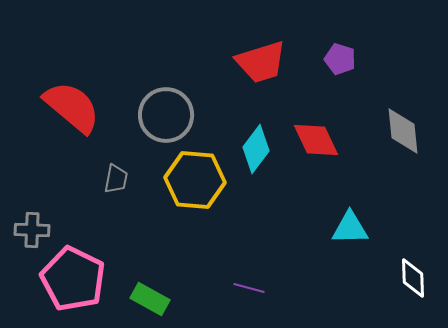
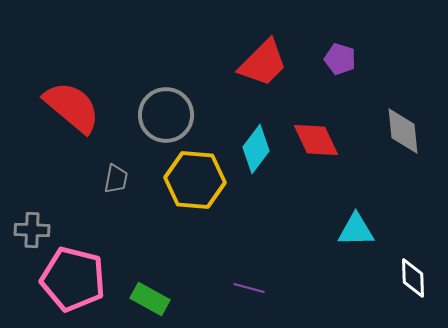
red trapezoid: moved 2 px right, 1 px down; rotated 28 degrees counterclockwise
cyan triangle: moved 6 px right, 2 px down
pink pentagon: rotated 12 degrees counterclockwise
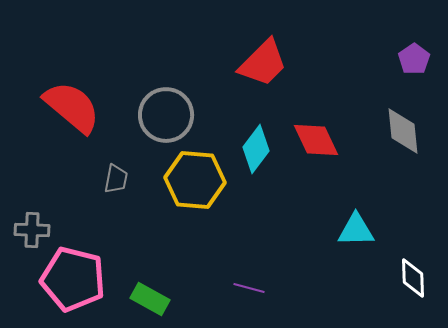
purple pentagon: moved 74 px right; rotated 20 degrees clockwise
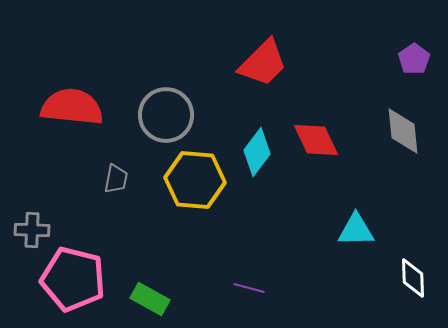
red semicircle: rotated 34 degrees counterclockwise
cyan diamond: moved 1 px right, 3 px down
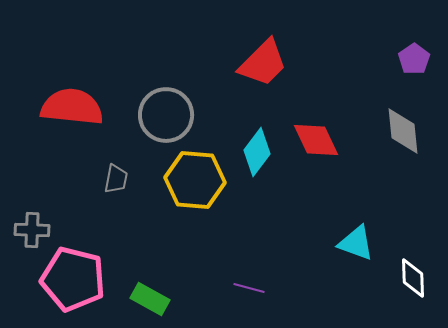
cyan triangle: moved 13 px down; rotated 21 degrees clockwise
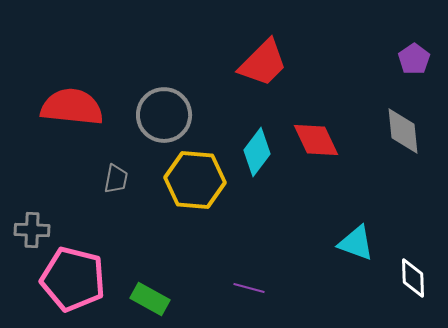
gray circle: moved 2 px left
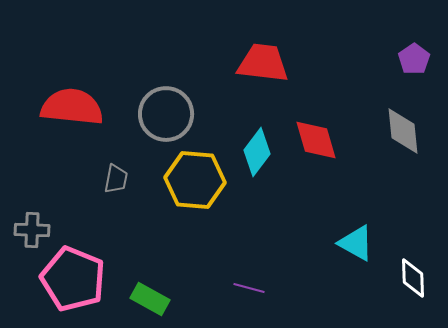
red trapezoid: rotated 128 degrees counterclockwise
gray circle: moved 2 px right, 1 px up
red diamond: rotated 9 degrees clockwise
cyan triangle: rotated 9 degrees clockwise
pink pentagon: rotated 8 degrees clockwise
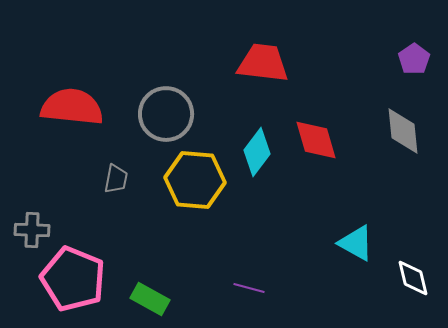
white diamond: rotated 12 degrees counterclockwise
